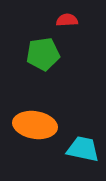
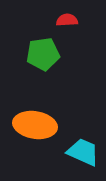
cyan trapezoid: moved 3 px down; rotated 12 degrees clockwise
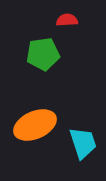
orange ellipse: rotated 33 degrees counterclockwise
cyan trapezoid: moved 9 px up; rotated 48 degrees clockwise
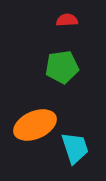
green pentagon: moved 19 px right, 13 px down
cyan trapezoid: moved 8 px left, 5 px down
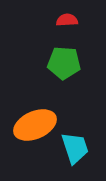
green pentagon: moved 2 px right, 4 px up; rotated 12 degrees clockwise
